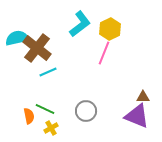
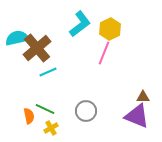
brown cross: rotated 12 degrees clockwise
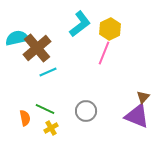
brown triangle: rotated 48 degrees counterclockwise
orange semicircle: moved 4 px left, 2 px down
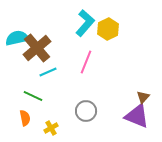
cyan L-shape: moved 5 px right, 1 px up; rotated 12 degrees counterclockwise
yellow hexagon: moved 2 px left
pink line: moved 18 px left, 9 px down
green line: moved 12 px left, 13 px up
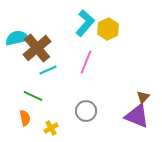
cyan line: moved 2 px up
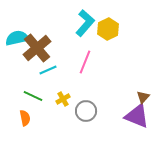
pink line: moved 1 px left
yellow cross: moved 12 px right, 29 px up
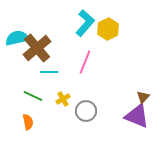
cyan line: moved 1 px right, 2 px down; rotated 24 degrees clockwise
orange semicircle: moved 3 px right, 4 px down
